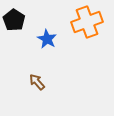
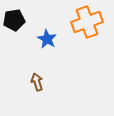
black pentagon: rotated 30 degrees clockwise
brown arrow: rotated 24 degrees clockwise
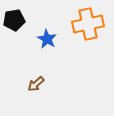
orange cross: moved 1 px right, 2 px down; rotated 8 degrees clockwise
brown arrow: moved 1 px left, 2 px down; rotated 114 degrees counterclockwise
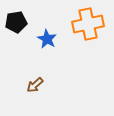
black pentagon: moved 2 px right, 2 px down
brown arrow: moved 1 px left, 1 px down
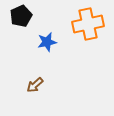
black pentagon: moved 5 px right, 6 px up; rotated 15 degrees counterclockwise
blue star: moved 3 px down; rotated 30 degrees clockwise
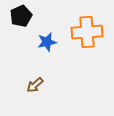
orange cross: moved 1 px left, 8 px down; rotated 8 degrees clockwise
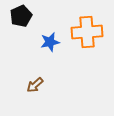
blue star: moved 3 px right
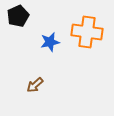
black pentagon: moved 3 px left
orange cross: rotated 12 degrees clockwise
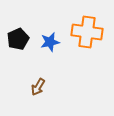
black pentagon: moved 23 px down
brown arrow: moved 3 px right, 2 px down; rotated 18 degrees counterclockwise
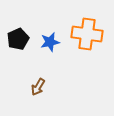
orange cross: moved 2 px down
